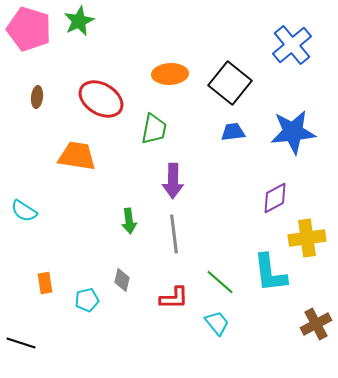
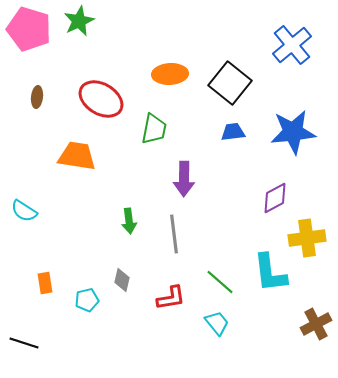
purple arrow: moved 11 px right, 2 px up
red L-shape: moved 3 px left; rotated 8 degrees counterclockwise
black line: moved 3 px right
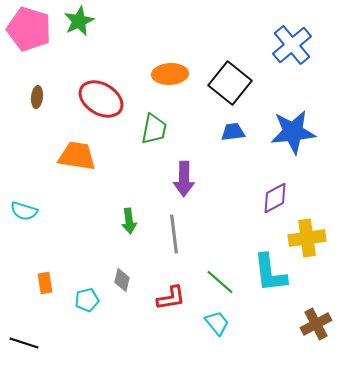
cyan semicircle: rotated 16 degrees counterclockwise
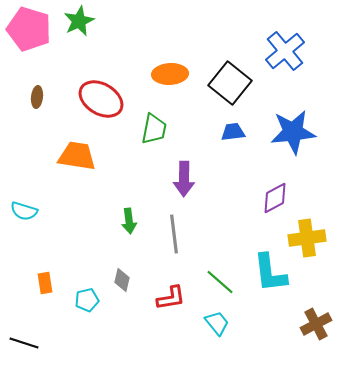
blue cross: moved 7 px left, 6 px down
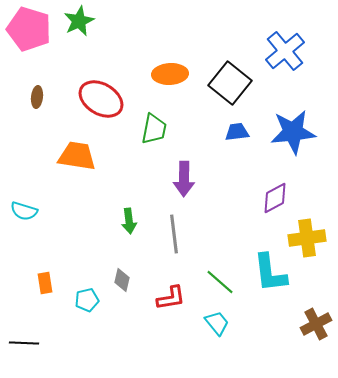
blue trapezoid: moved 4 px right
black line: rotated 16 degrees counterclockwise
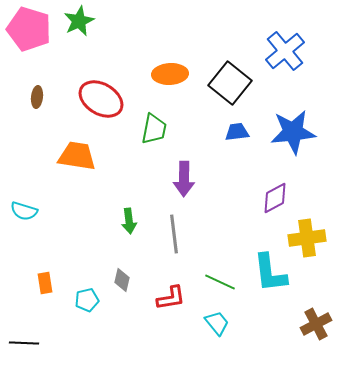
green line: rotated 16 degrees counterclockwise
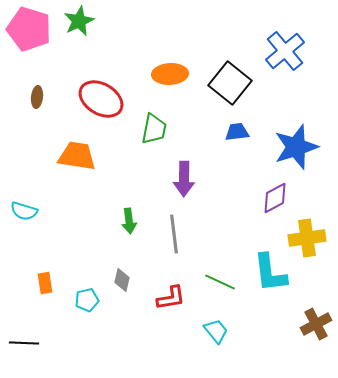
blue star: moved 3 px right, 15 px down; rotated 12 degrees counterclockwise
cyan trapezoid: moved 1 px left, 8 px down
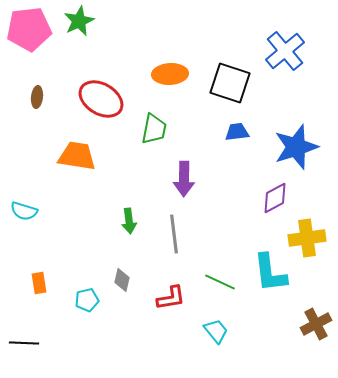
pink pentagon: rotated 24 degrees counterclockwise
black square: rotated 21 degrees counterclockwise
orange rectangle: moved 6 px left
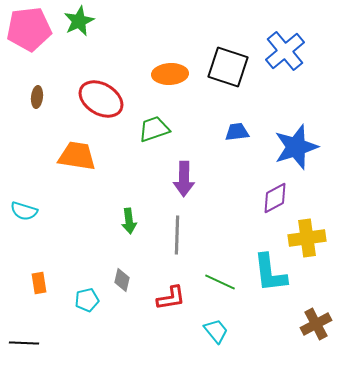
black square: moved 2 px left, 16 px up
green trapezoid: rotated 120 degrees counterclockwise
gray line: moved 3 px right, 1 px down; rotated 9 degrees clockwise
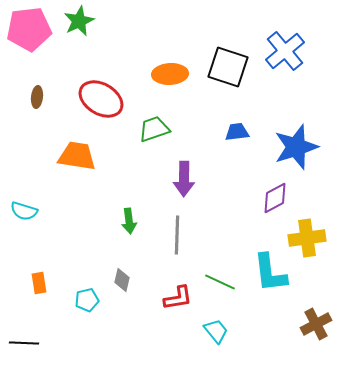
red L-shape: moved 7 px right
